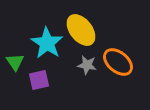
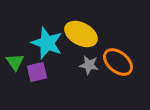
yellow ellipse: moved 4 px down; rotated 24 degrees counterclockwise
cyan star: rotated 12 degrees counterclockwise
gray star: moved 2 px right
purple square: moved 2 px left, 8 px up
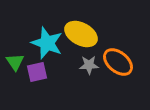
gray star: rotated 12 degrees counterclockwise
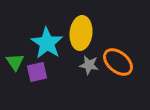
yellow ellipse: moved 1 px up; rotated 68 degrees clockwise
cyan star: rotated 12 degrees clockwise
gray star: rotated 12 degrees clockwise
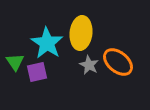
gray star: rotated 18 degrees clockwise
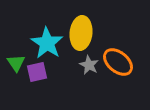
green triangle: moved 1 px right, 1 px down
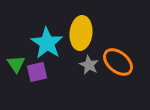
green triangle: moved 1 px down
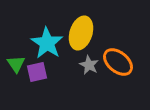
yellow ellipse: rotated 12 degrees clockwise
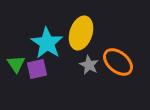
purple square: moved 3 px up
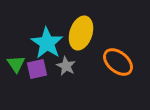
gray star: moved 23 px left, 1 px down
